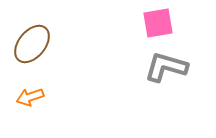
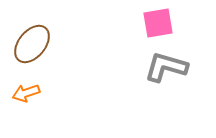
orange arrow: moved 4 px left, 4 px up
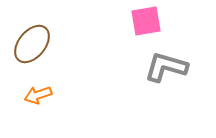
pink square: moved 12 px left, 2 px up
orange arrow: moved 12 px right, 2 px down
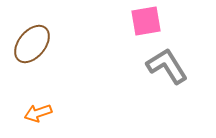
gray L-shape: moved 1 px right, 1 px up; rotated 42 degrees clockwise
orange arrow: moved 18 px down
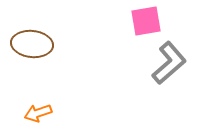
brown ellipse: rotated 57 degrees clockwise
gray L-shape: moved 2 px right, 3 px up; rotated 81 degrees clockwise
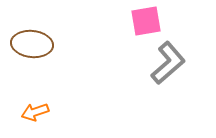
gray L-shape: moved 1 px left
orange arrow: moved 3 px left, 1 px up
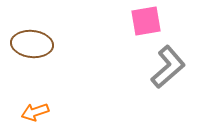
gray L-shape: moved 4 px down
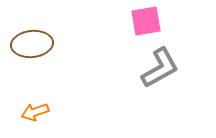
brown ellipse: rotated 12 degrees counterclockwise
gray L-shape: moved 8 px left, 1 px down; rotated 12 degrees clockwise
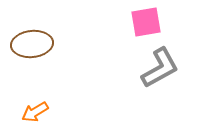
pink square: moved 1 px down
orange arrow: rotated 12 degrees counterclockwise
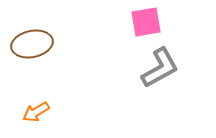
brown ellipse: rotated 6 degrees counterclockwise
orange arrow: moved 1 px right
